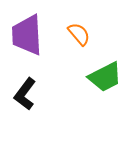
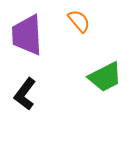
orange semicircle: moved 13 px up
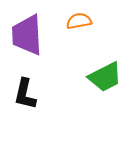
orange semicircle: rotated 60 degrees counterclockwise
black L-shape: rotated 24 degrees counterclockwise
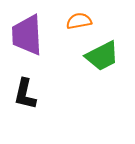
green trapezoid: moved 3 px left, 21 px up
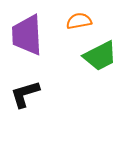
green trapezoid: moved 2 px left
black L-shape: rotated 60 degrees clockwise
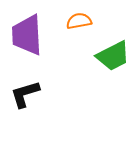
green trapezoid: moved 13 px right
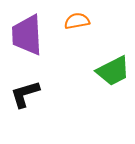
orange semicircle: moved 2 px left
green trapezoid: moved 15 px down
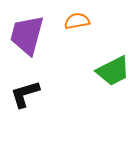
purple trapezoid: rotated 18 degrees clockwise
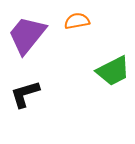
purple trapezoid: rotated 24 degrees clockwise
